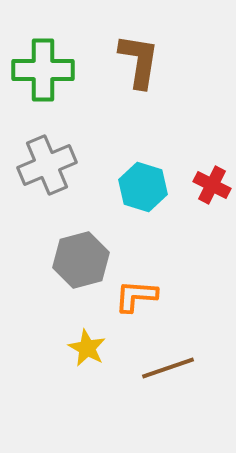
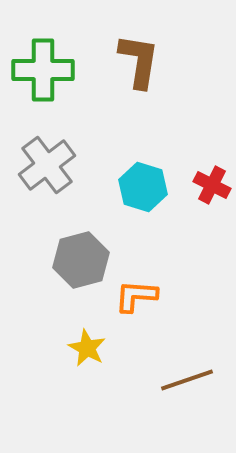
gray cross: rotated 14 degrees counterclockwise
brown line: moved 19 px right, 12 px down
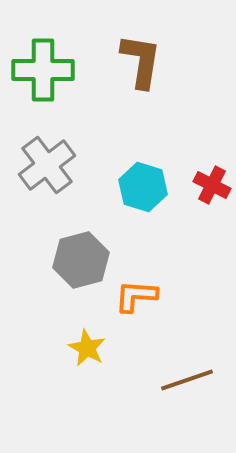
brown L-shape: moved 2 px right
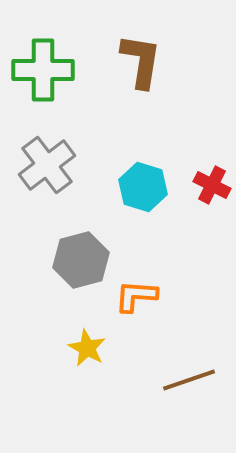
brown line: moved 2 px right
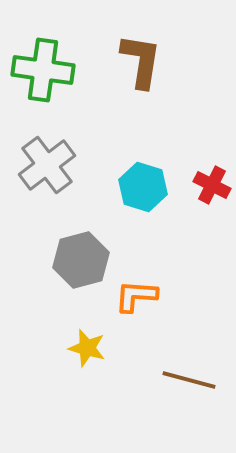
green cross: rotated 8 degrees clockwise
yellow star: rotated 12 degrees counterclockwise
brown line: rotated 34 degrees clockwise
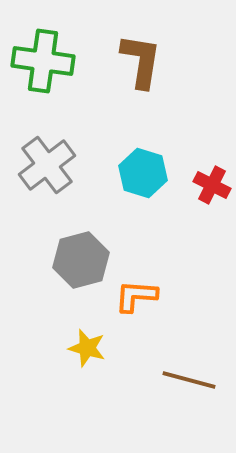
green cross: moved 9 px up
cyan hexagon: moved 14 px up
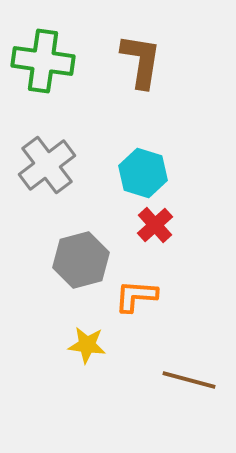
red cross: moved 57 px left, 40 px down; rotated 21 degrees clockwise
yellow star: moved 3 px up; rotated 9 degrees counterclockwise
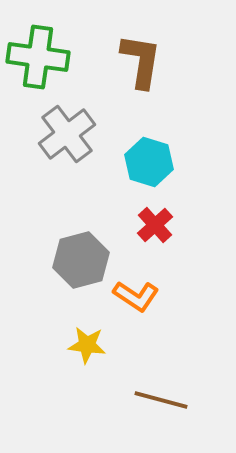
green cross: moved 5 px left, 4 px up
gray cross: moved 20 px right, 31 px up
cyan hexagon: moved 6 px right, 11 px up
orange L-shape: rotated 150 degrees counterclockwise
brown line: moved 28 px left, 20 px down
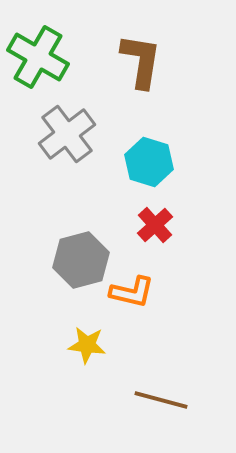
green cross: rotated 22 degrees clockwise
orange L-shape: moved 4 px left, 4 px up; rotated 21 degrees counterclockwise
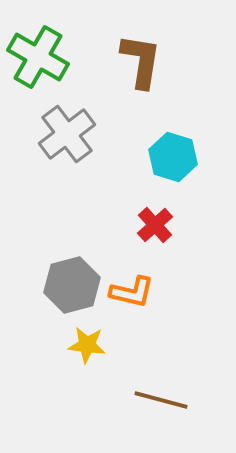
cyan hexagon: moved 24 px right, 5 px up
gray hexagon: moved 9 px left, 25 px down
